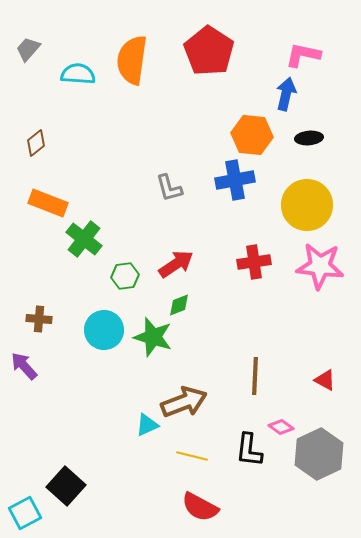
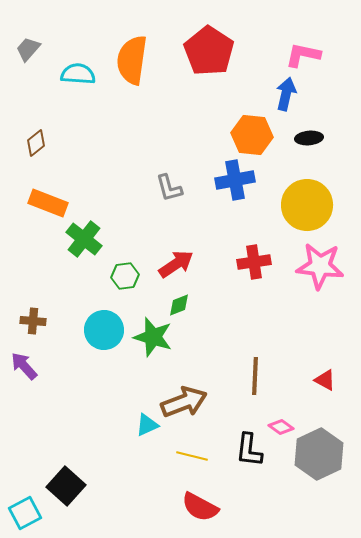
brown cross: moved 6 px left, 2 px down
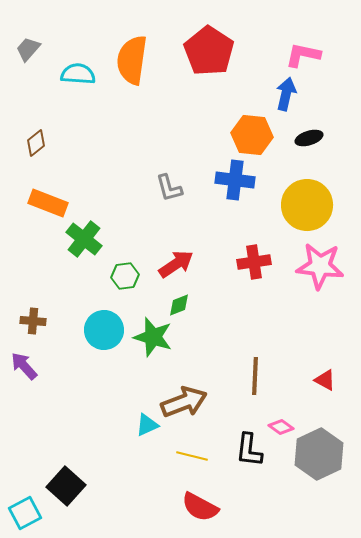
black ellipse: rotated 12 degrees counterclockwise
blue cross: rotated 18 degrees clockwise
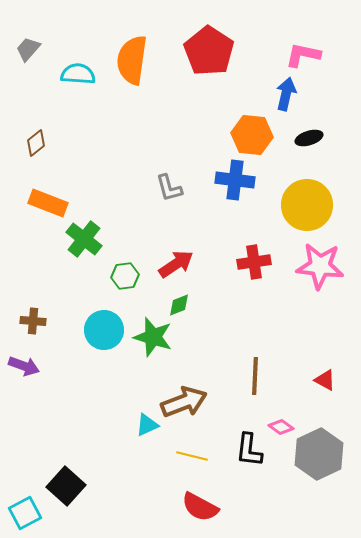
purple arrow: rotated 152 degrees clockwise
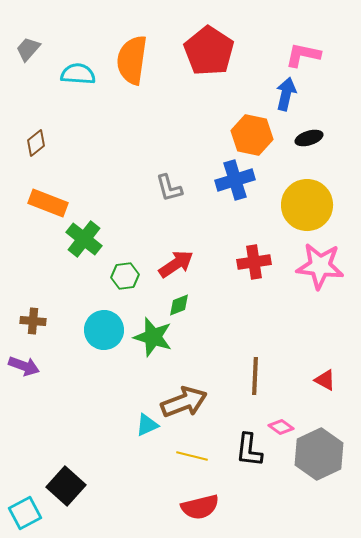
orange hexagon: rotated 6 degrees clockwise
blue cross: rotated 24 degrees counterclockwise
red semicircle: rotated 42 degrees counterclockwise
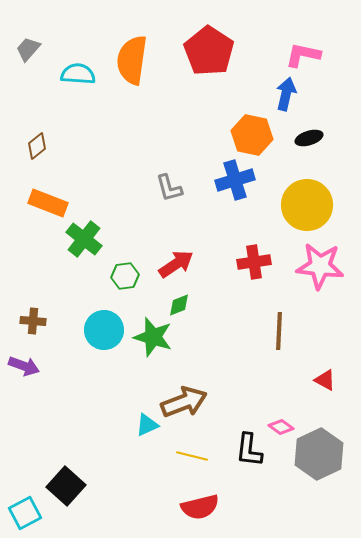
brown diamond: moved 1 px right, 3 px down
brown line: moved 24 px right, 45 px up
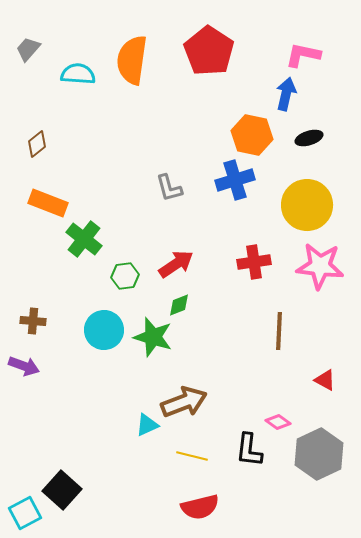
brown diamond: moved 2 px up
pink diamond: moved 3 px left, 5 px up
black square: moved 4 px left, 4 px down
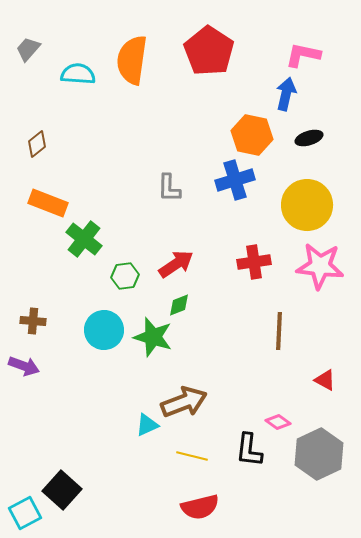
gray L-shape: rotated 16 degrees clockwise
